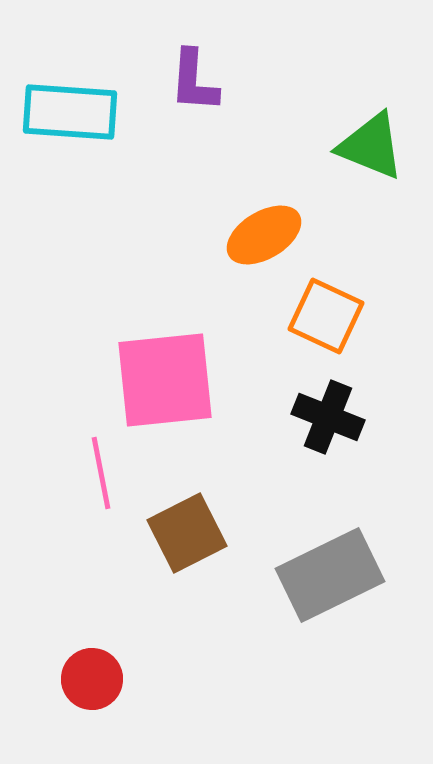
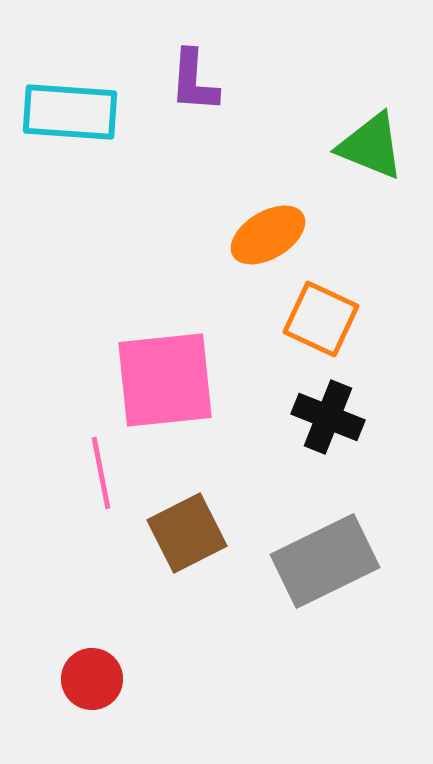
orange ellipse: moved 4 px right
orange square: moved 5 px left, 3 px down
gray rectangle: moved 5 px left, 14 px up
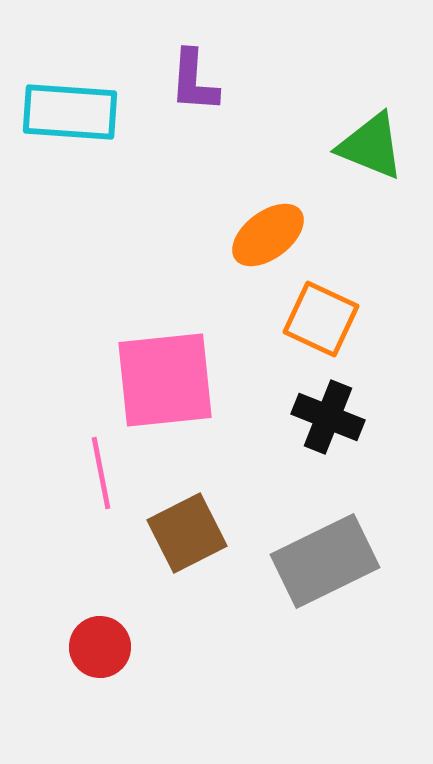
orange ellipse: rotated 6 degrees counterclockwise
red circle: moved 8 px right, 32 px up
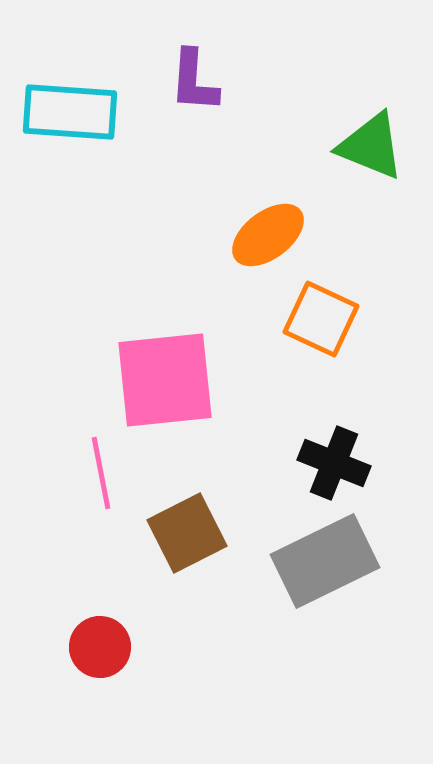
black cross: moved 6 px right, 46 px down
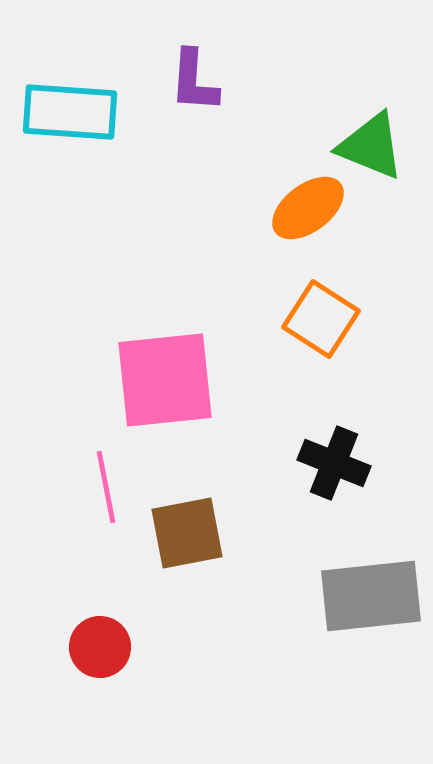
orange ellipse: moved 40 px right, 27 px up
orange square: rotated 8 degrees clockwise
pink line: moved 5 px right, 14 px down
brown square: rotated 16 degrees clockwise
gray rectangle: moved 46 px right, 35 px down; rotated 20 degrees clockwise
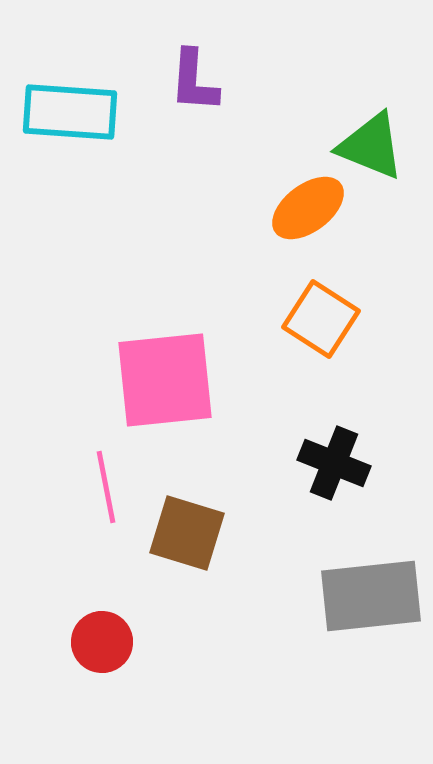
brown square: rotated 28 degrees clockwise
red circle: moved 2 px right, 5 px up
